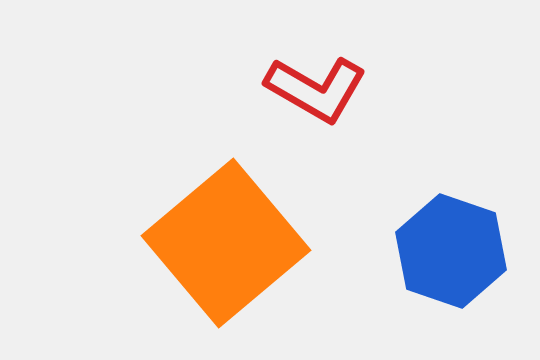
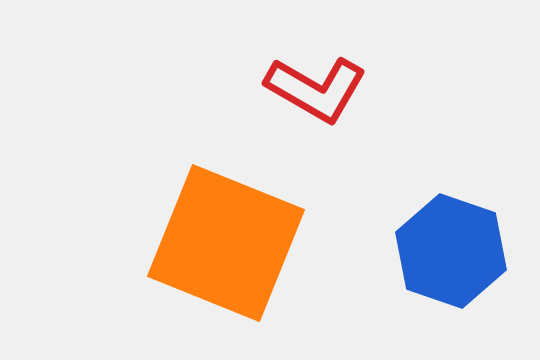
orange square: rotated 28 degrees counterclockwise
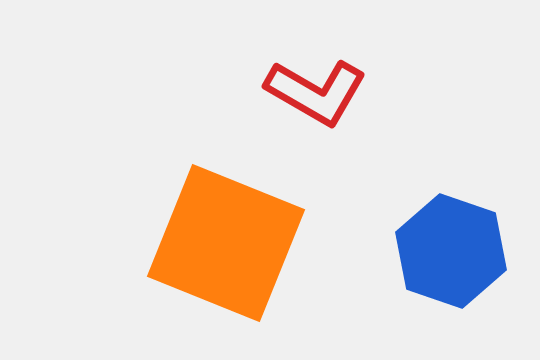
red L-shape: moved 3 px down
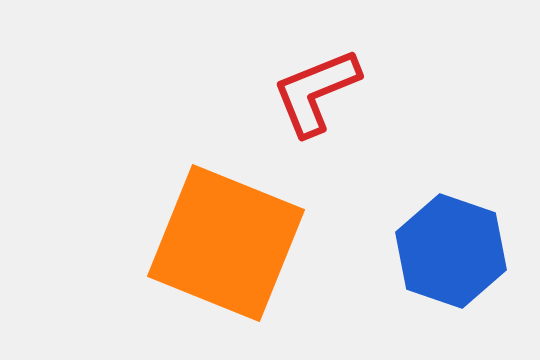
red L-shape: rotated 128 degrees clockwise
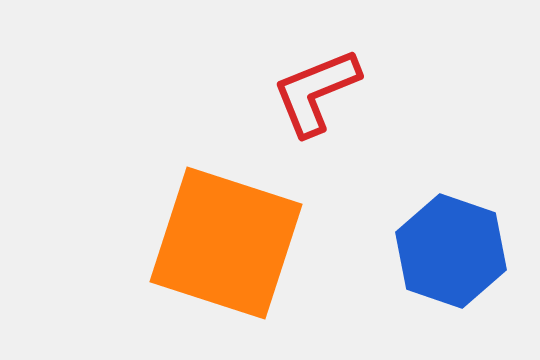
orange square: rotated 4 degrees counterclockwise
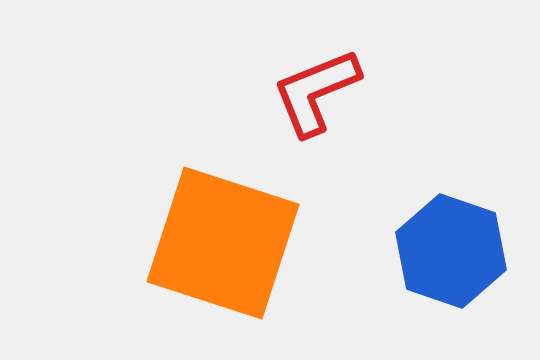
orange square: moved 3 px left
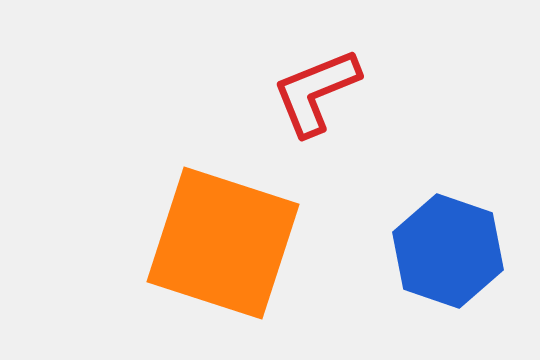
blue hexagon: moved 3 px left
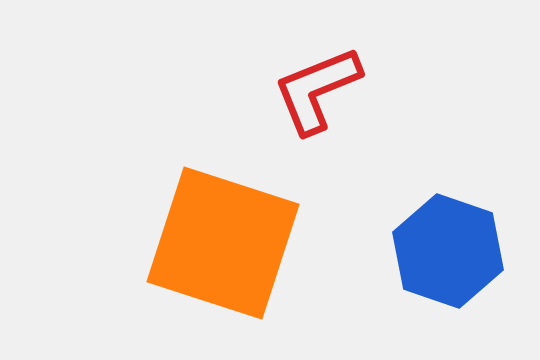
red L-shape: moved 1 px right, 2 px up
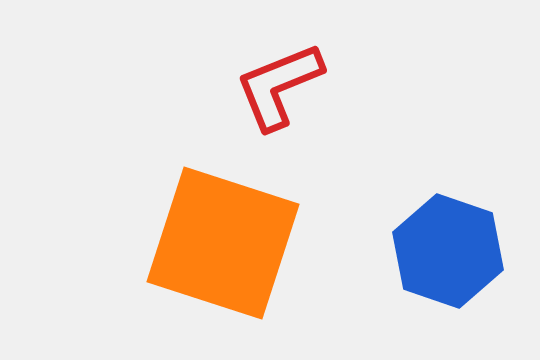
red L-shape: moved 38 px left, 4 px up
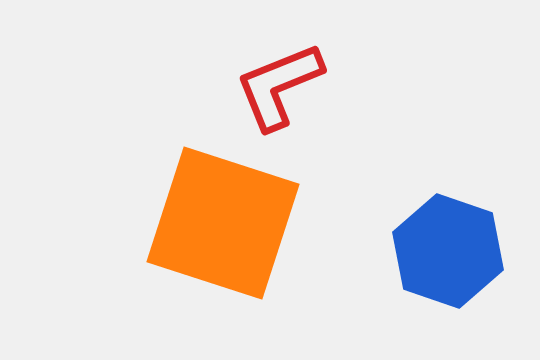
orange square: moved 20 px up
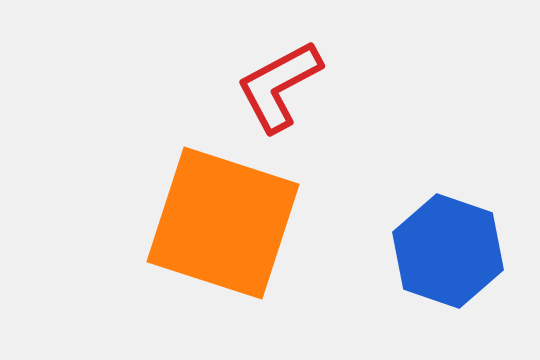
red L-shape: rotated 6 degrees counterclockwise
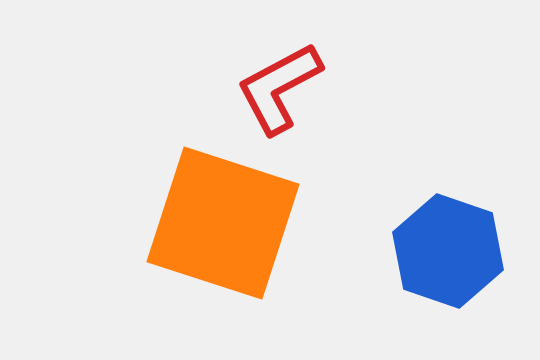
red L-shape: moved 2 px down
